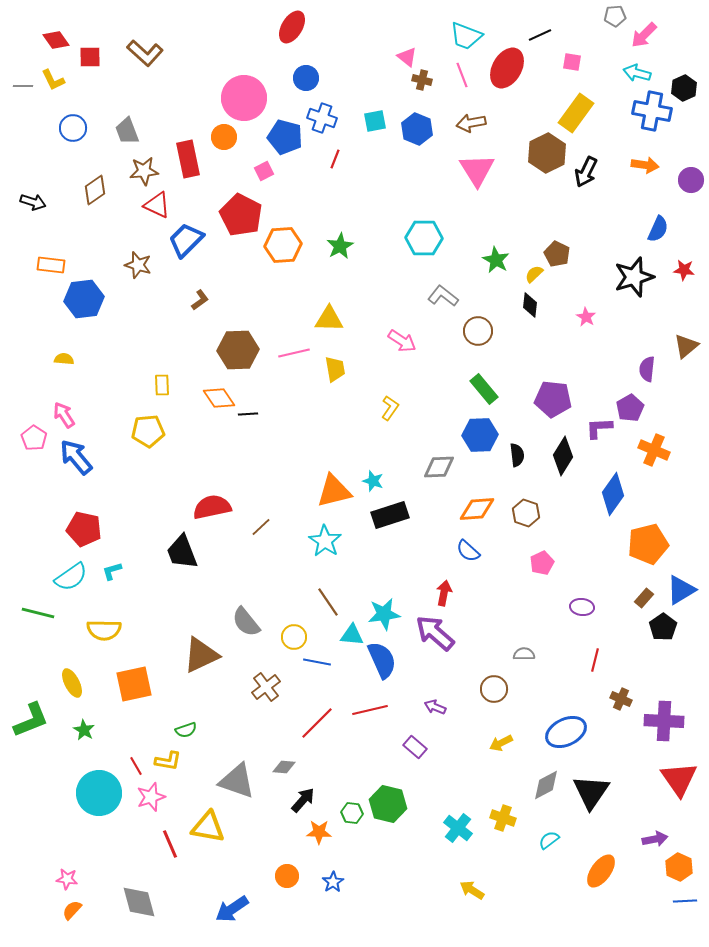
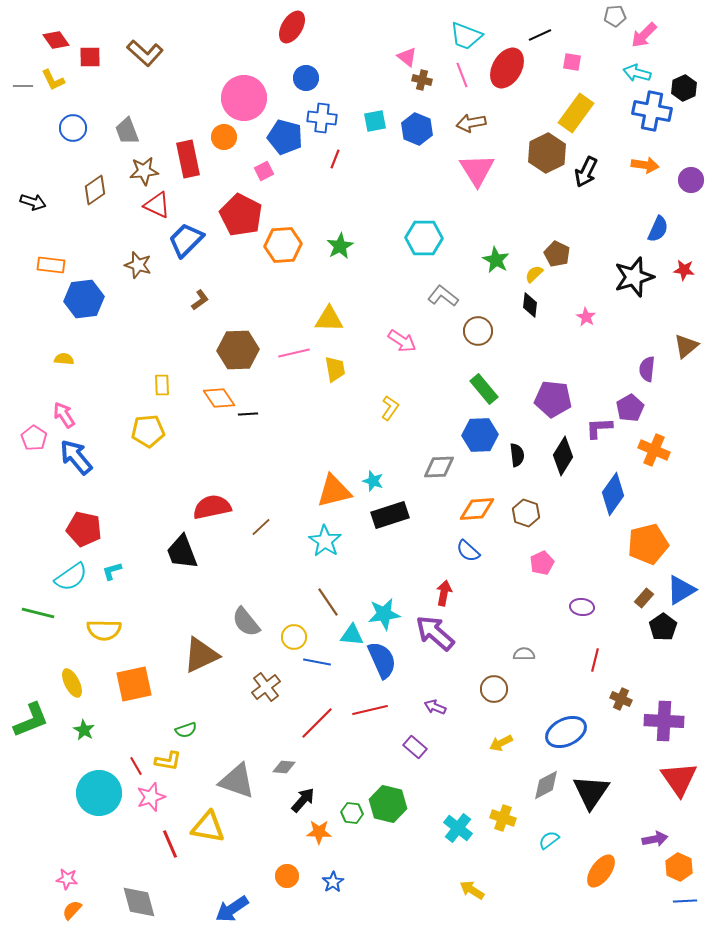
blue cross at (322, 118): rotated 12 degrees counterclockwise
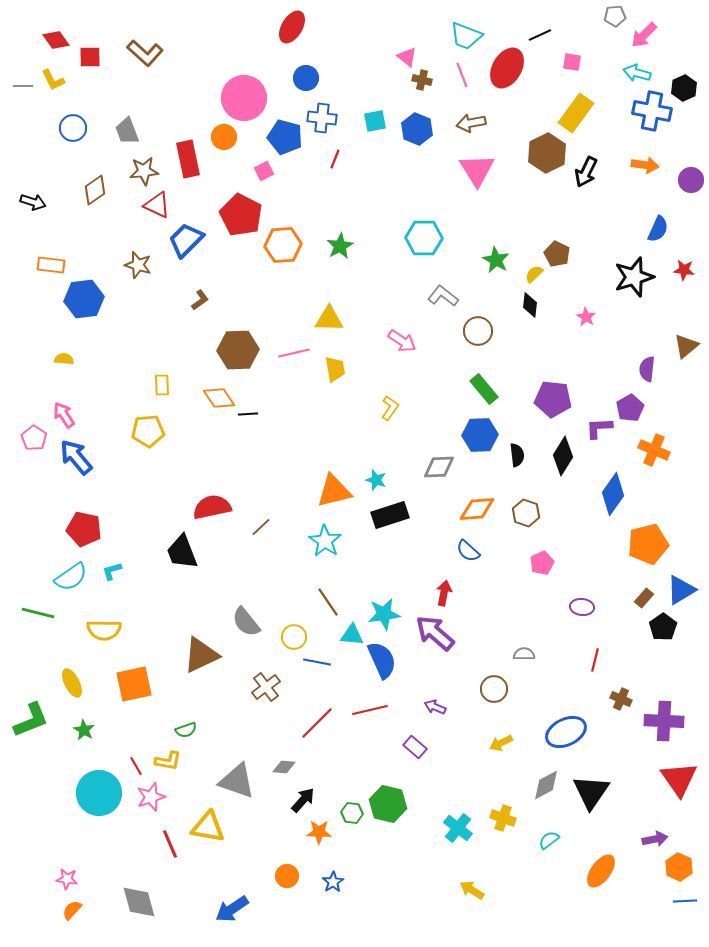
cyan star at (373, 481): moved 3 px right, 1 px up
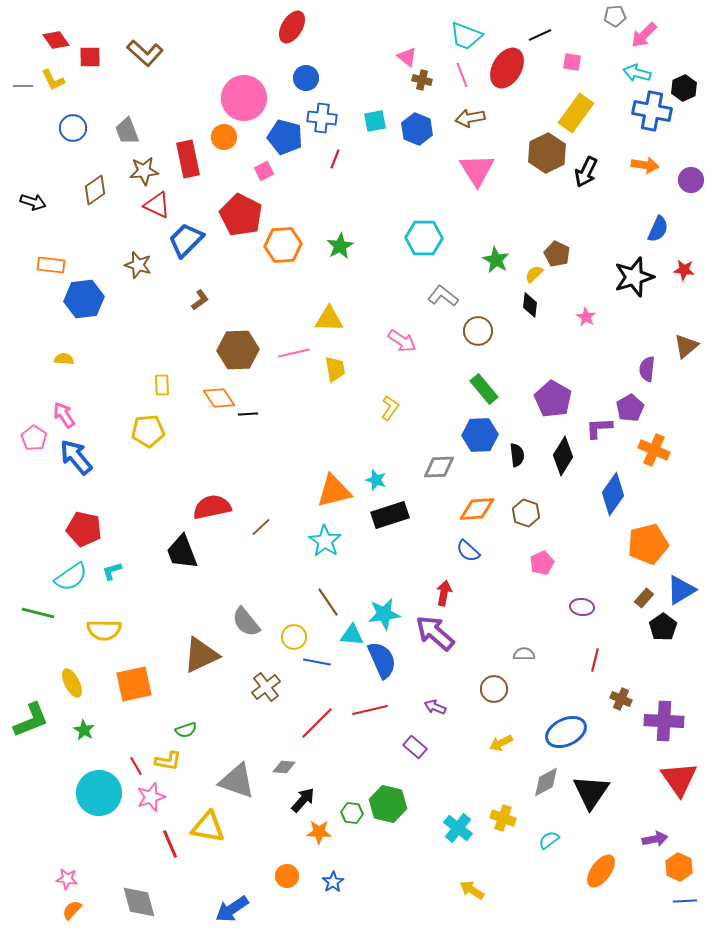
brown arrow at (471, 123): moved 1 px left, 5 px up
purple pentagon at (553, 399): rotated 24 degrees clockwise
gray diamond at (546, 785): moved 3 px up
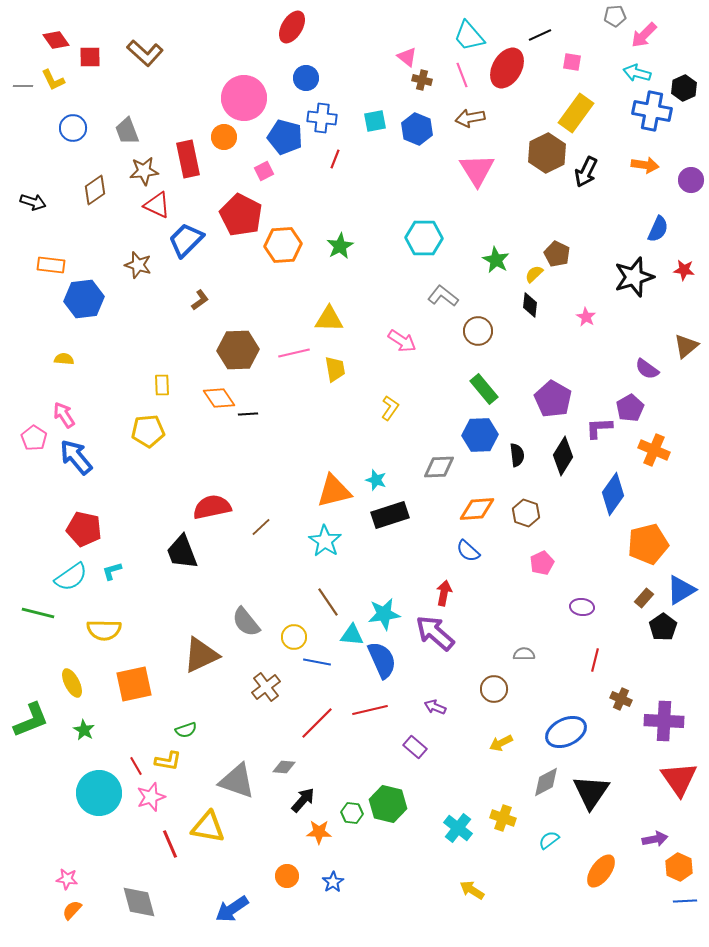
cyan trapezoid at (466, 36): moved 3 px right; rotated 28 degrees clockwise
purple semicircle at (647, 369): rotated 60 degrees counterclockwise
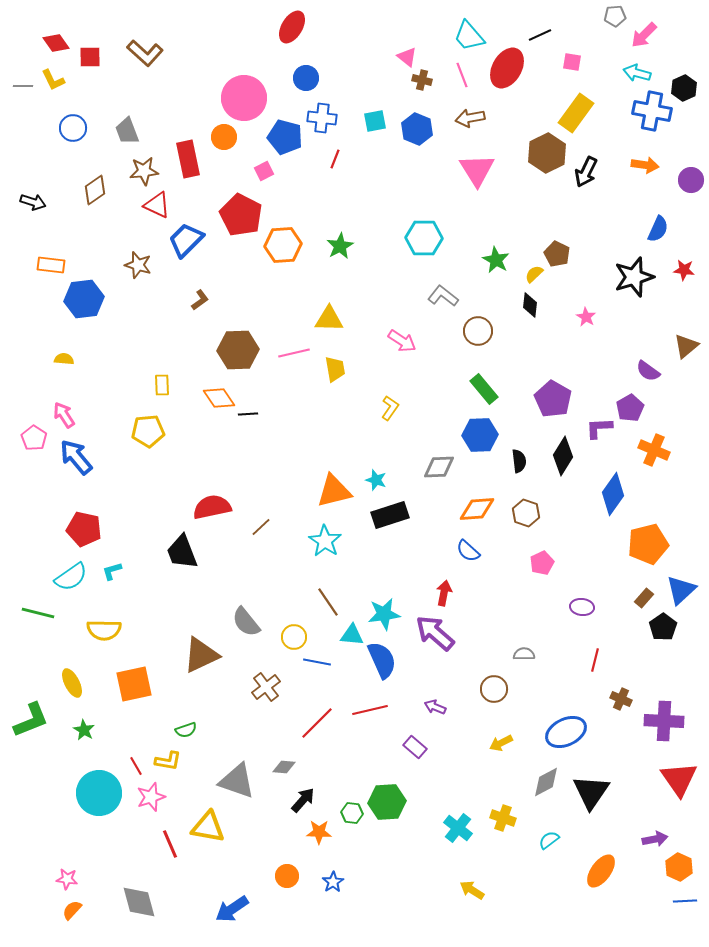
red diamond at (56, 40): moved 3 px down
purple semicircle at (647, 369): moved 1 px right, 2 px down
black semicircle at (517, 455): moved 2 px right, 6 px down
blue triangle at (681, 590): rotated 12 degrees counterclockwise
green hexagon at (388, 804): moved 1 px left, 2 px up; rotated 18 degrees counterclockwise
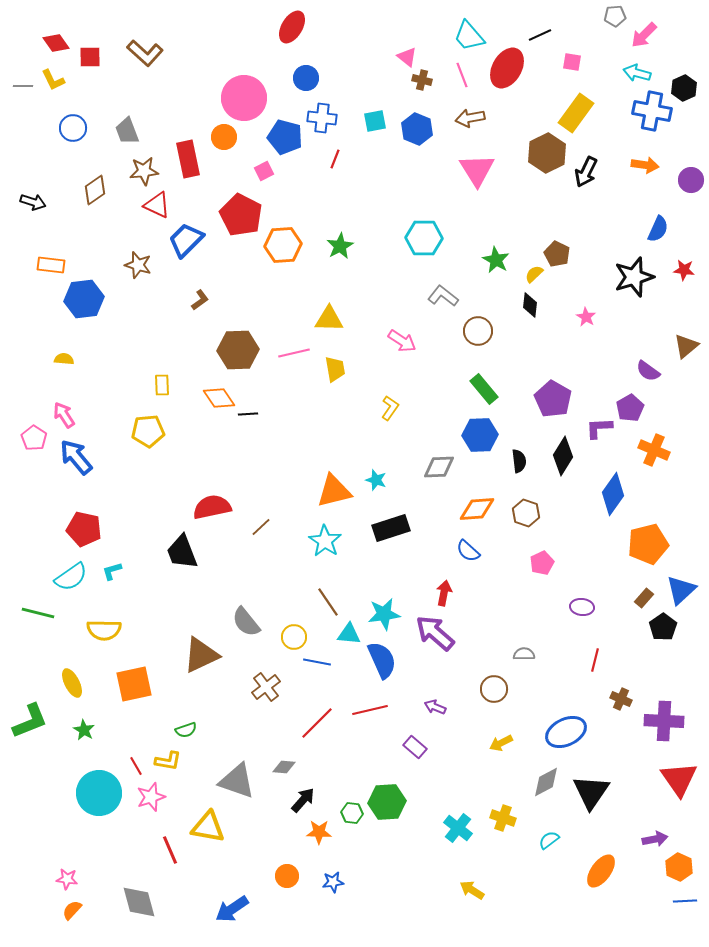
black rectangle at (390, 515): moved 1 px right, 13 px down
cyan triangle at (352, 635): moved 3 px left, 1 px up
green L-shape at (31, 720): moved 1 px left, 1 px down
red line at (170, 844): moved 6 px down
blue star at (333, 882): rotated 25 degrees clockwise
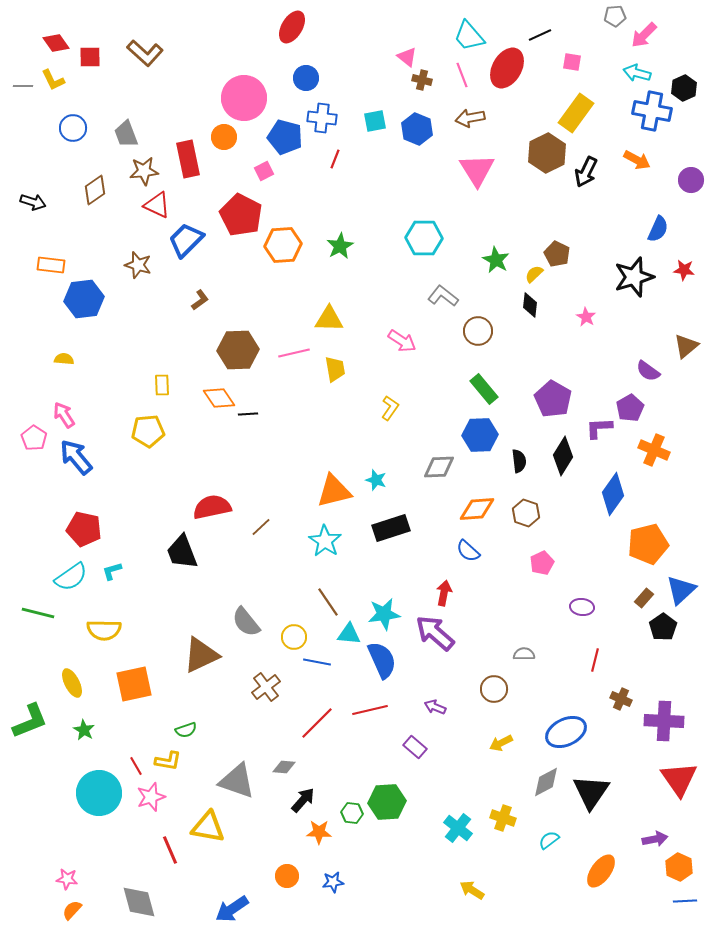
gray trapezoid at (127, 131): moved 1 px left, 3 px down
orange arrow at (645, 165): moved 8 px left, 5 px up; rotated 20 degrees clockwise
